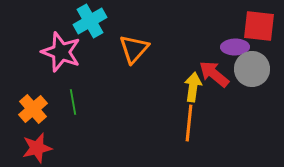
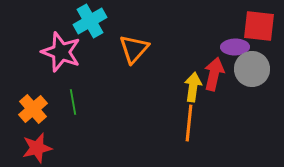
red arrow: rotated 64 degrees clockwise
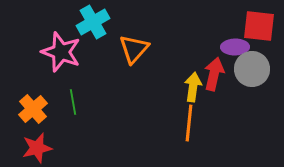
cyan cross: moved 3 px right, 1 px down
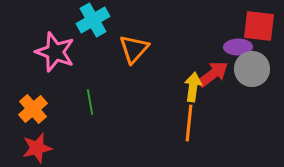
cyan cross: moved 2 px up
purple ellipse: moved 3 px right
pink star: moved 6 px left
red arrow: moved 1 px left; rotated 40 degrees clockwise
green line: moved 17 px right
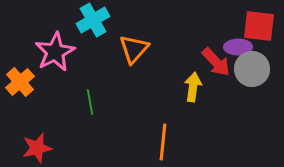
pink star: rotated 24 degrees clockwise
red arrow: moved 3 px right, 12 px up; rotated 84 degrees clockwise
orange cross: moved 13 px left, 27 px up
orange line: moved 26 px left, 19 px down
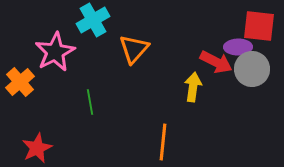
red arrow: rotated 20 degrees counterclockwise
red star: rotated 12 degrees counterclockwise
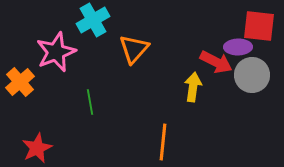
pink star: moved 1 px right; rotated 6 degrees clockwise
gray circle: moved 6 px down
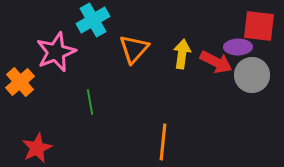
yellow arrow: moved 11 px left, 33 px up
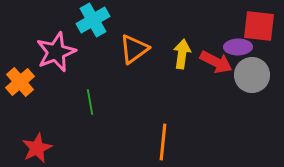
orange triangle: rotated 12 degrees clockwise
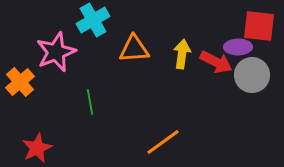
orange triangle: rotated 32 degrees clockwise
orange line: rotated 48 degrees clockwise
